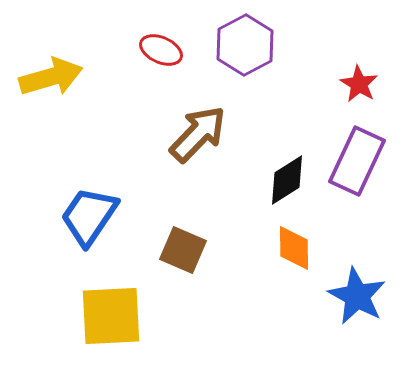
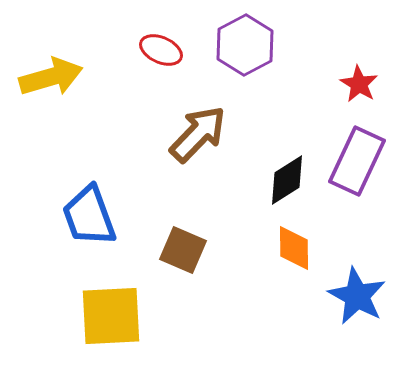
blue trapezoid: rotated 54 degrees counterclockwise
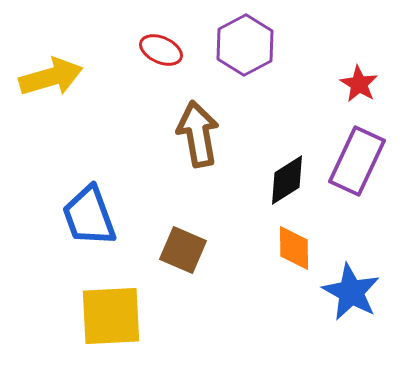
brown arrow: rotated 54 degrees counterclockwise
blue star: moved 6 px left, 4 px up
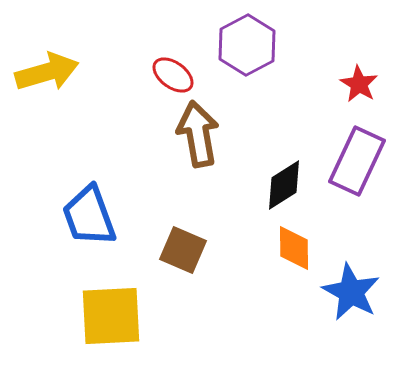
purple hexagon: moved 2 px right
red ellipse: moved 12 px right, 25 px down; rotated 12 degrees clockwise
yellow arrow: moved 4 px left, 5 px up
black diamond: moved 3 px left, 5 px down
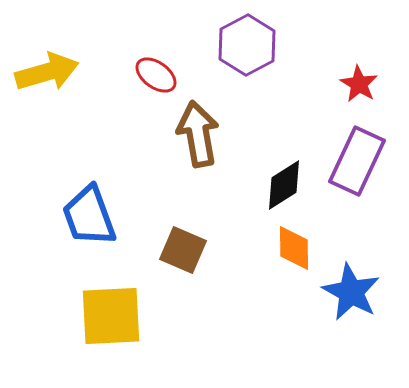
red ellipse: moved 17 px left
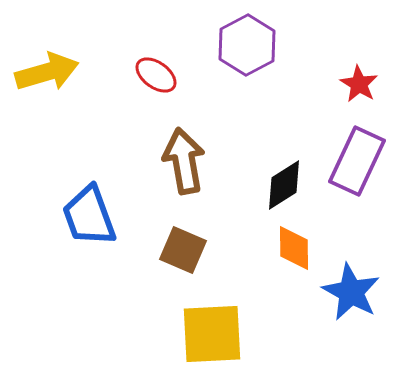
brown arrow: moved 14 px left, 27 px down
yellow square: moved 101 px right, 18 px down
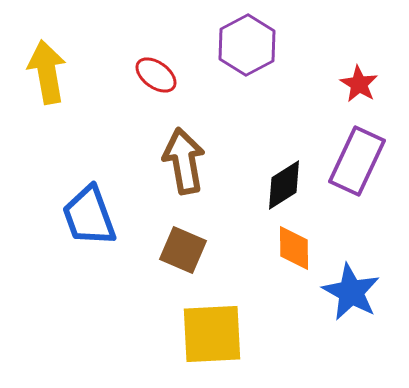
yellow arrow: rotated 84 degrees counterclockwise
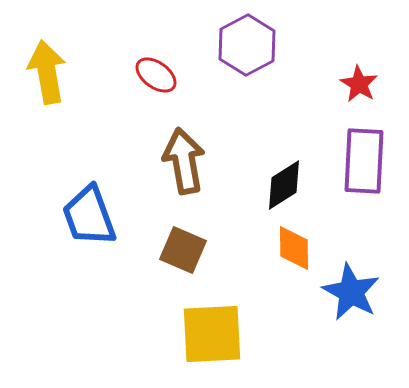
purple rectangle: moved 7 px right; rotated 22 degrees counterclockwise
